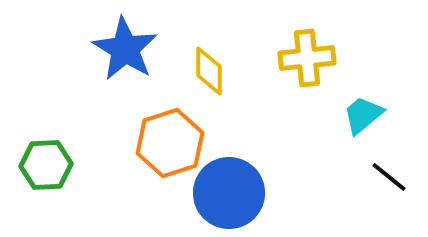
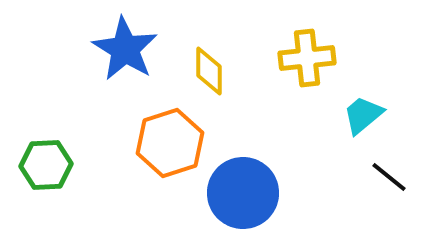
blue circle: moved 14 px right
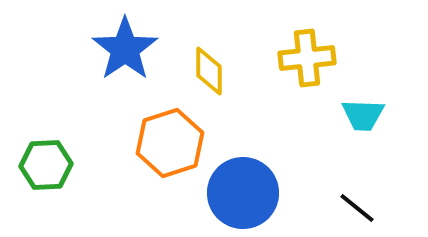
blue star: rotated 6 degrees clockwise
cyan trapezoid: rotated 138 degrees counterclockwise
black line: moved 32 px left, 31 px down
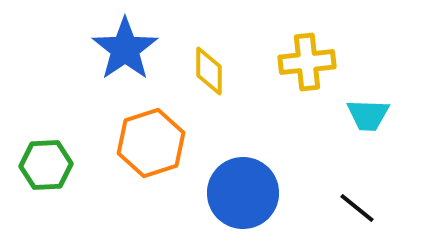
yellow cross: moved 4 px down
cyan trapezoid: moved 5 px right
orange hexagon: moved 19 px left
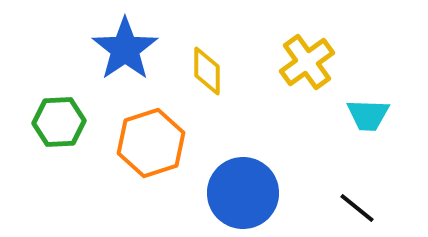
yellow cross: rotated 30 degrees counterclockwise
yellow diamond: moved 2 px left
green hexagon: moved 13 px right, 43 px up
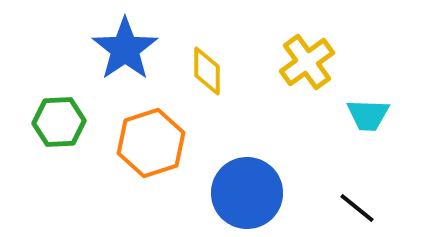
blue circle: moved 4 px right
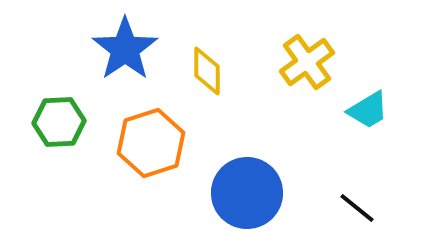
cyan trapezoid: moved 5 px up; rotated 33 degrees counterclockwise
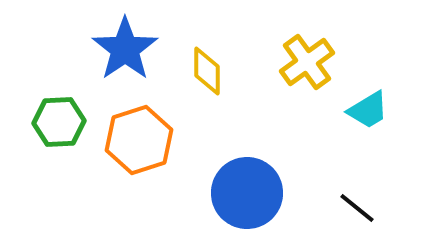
orange hexagon: moved 12 px left, 3 px up
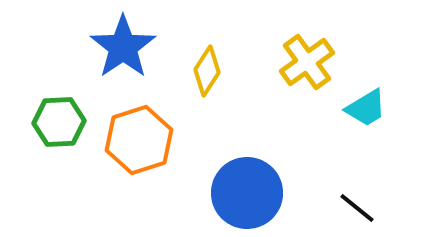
blue star: moved 2 px left, 2 px up
yellow diamond: rotated 33 degrees clockwise
cyan trapezoid: moved 2 px left, 2 px up
